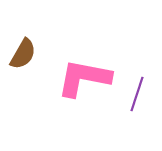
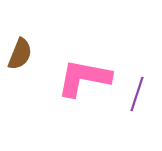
brown semicircle: moved 3 px left; rotated 8 degrees counterclockwise
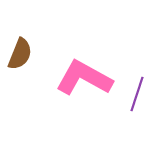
pink L-shape: rotated 18 degrees clockwise
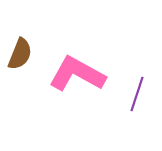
pink L-shape: moved 7 px left, 4 px up
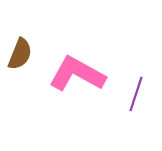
purple line: moved 1 px left
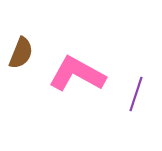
brown semicircle: moved 1 px right, 1 px up
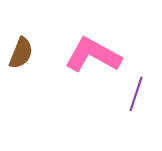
pink L-shape: moved 16 px right, 19 px up
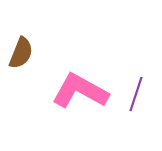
pink L-shape: moved 13 px left, 36 px down
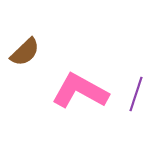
brown semicircle: moved 4 px right, 1 px up; rotated 24 degrees clockwise
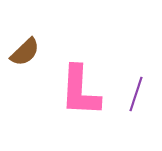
pink L-shape: rotated 116 degrees counterclockwise
